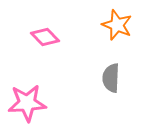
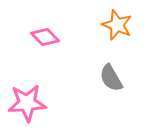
gray semicircle: rotated 32 degrees counterclockwise
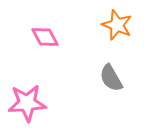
pink diamond: rotated 16 degrees clockwise
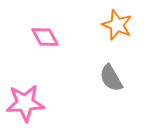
pink star: moved 2 px left
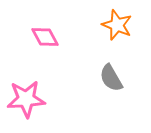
pink star: moved 1 px right, 4 px up
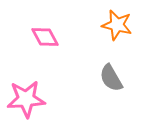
orange star: rotated 8 degrees counterclockwise
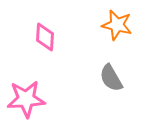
pink diamond: rotated 32 degrees clockwise
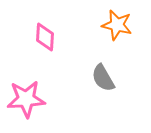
gray semicircle: moved 8 px left
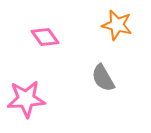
pink diamond: rotated 40 degrees counterclockwise
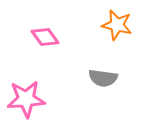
gray semicircle: rotated 52 degrees counterclockwise
